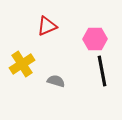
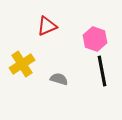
pink hexagon: rotated 20 degrees clockwise
gray semicircle: moved 3 px right, 2 px up
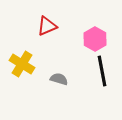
pink hexagon: rotated 10 degrees clockwise
yellow cross: rotated 25 degrees counterclockwise
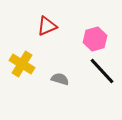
pink hexagon: rotated 15 degrees clockwise
black line: rotated 32 degrees counterclockwise
gray semicircle: moved 1 px right
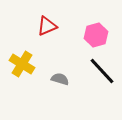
pink hexagon: moved 1 px right, 4 px up
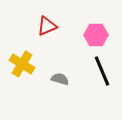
pink hexagon: rotated 15 degrees clockwise
black line: rotated 20 degrees clockwise
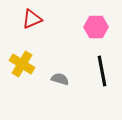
red triangle: moved 15 px left, 7 px up
pink hexagon: moved 8 px up
black line: rotated 12 degrees clockwise
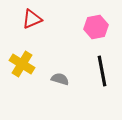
pink hexagon: rotated 10 degrees counterclockwise
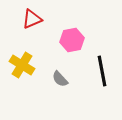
pink hexagon: moved 24 px left, 13 px down
yellow cross: moved 1 px down
gray semicircle: rotated 150 degrees counterclockwise
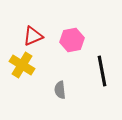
red triangle: moved 1 px right, 17 px down
gray semicircle: moved 11 px down; rotated 36 degrees clockwise
